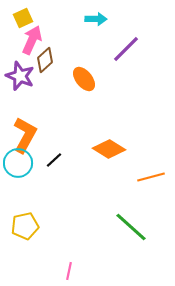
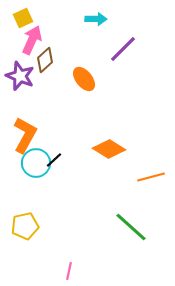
purple line: moved 3 px left
cyan circle: moved 18 px right
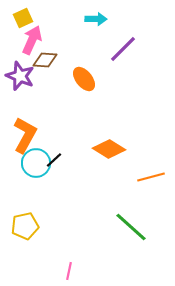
brown diamond: rotated 45 degrees clockwise
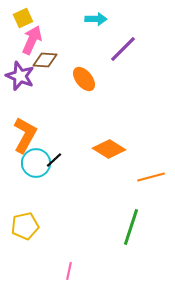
green line: rotated 66 degrees clockwise
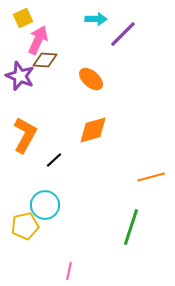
pink arrow: moved 6 px right
purple line: moved 15 px up
orange ellipse: moved 7 px right; rotated 10 degrees counterclockwise
orange diamond: moved 16 px left, 19 px up; rotated 48 degrees counterclockwise
cyan circle: moved 9 px right, 42 px down
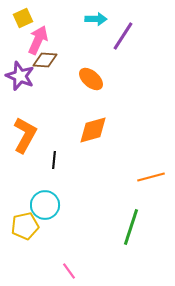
purple line: moved 2 px down; rotated 12 degrees counterclockwise
black line: rotated 42 degrees counterclockwise
pink line: rotated 48 degrees counterclockwise
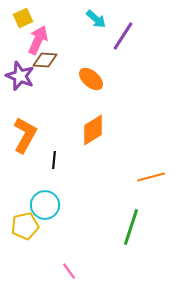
cyan arrow: rotated 40 degrees clockwise
orange diamond: rotated 16 degrees counterclockwise
